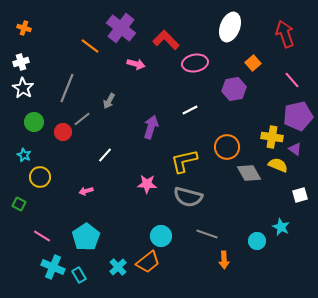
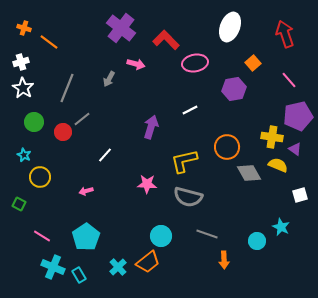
orange line at (90, 46): moved 41 px left, 4 px up
pink line at (292, 80): moved 3 px left
gray arrow at (109, 101): moved 22 px up
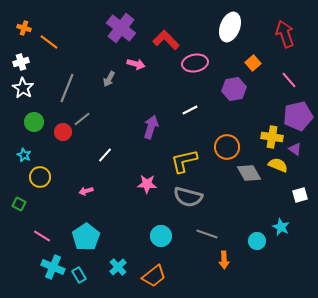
orange trapezoid at (148, 262): moved 6 px right, 14 px down
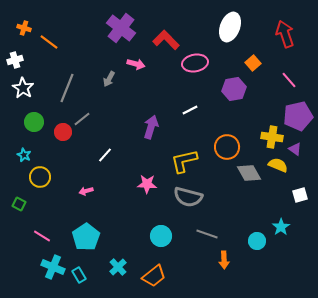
white cross at (21, 62): moved 6 px left, 2 px up
cyan star at (281, 227): rotated 12 degrees clockwise
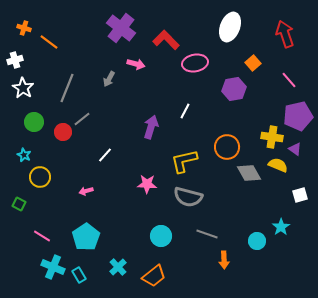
white line at (190, 110): moved 5 px left, 1 px down; rotated 35 degrees counterclockwise
